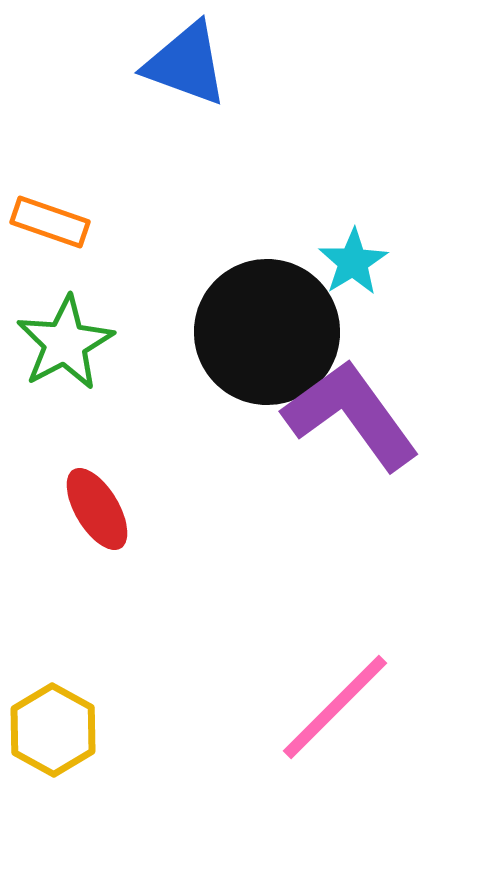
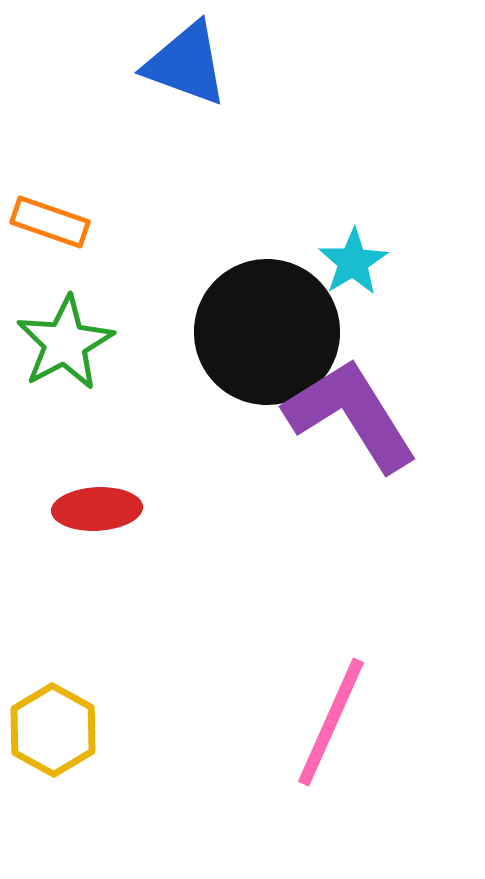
purple L-shape: rotated 4 degrees clockwise
red ellipse: rotated 62 degrees counterclockwise
pink line: moved 4 px left, 15 px down; rotated 21 degrees counterclockwise
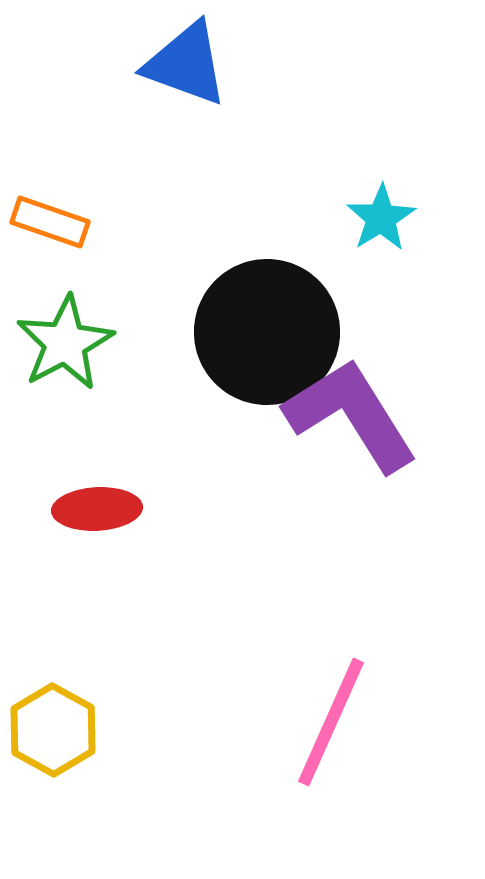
cyan star: moved 28 px right, 44 px up
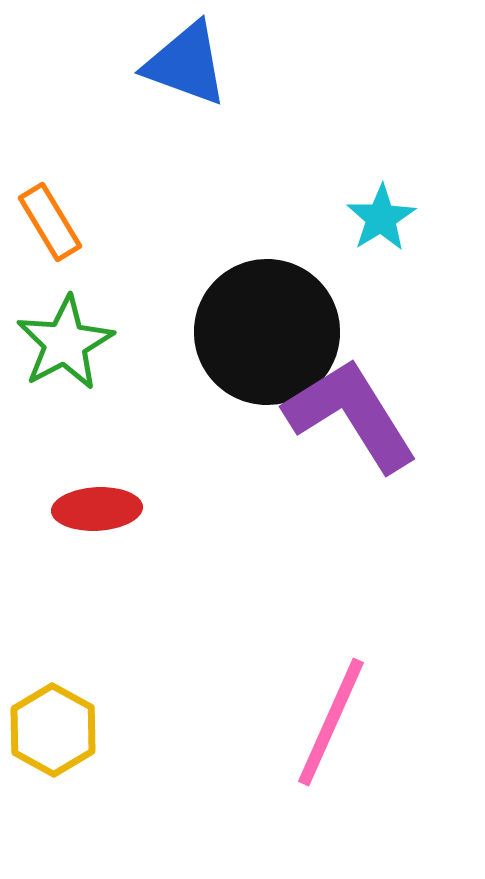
orange rectangle: rotated 40 degrees clockwise
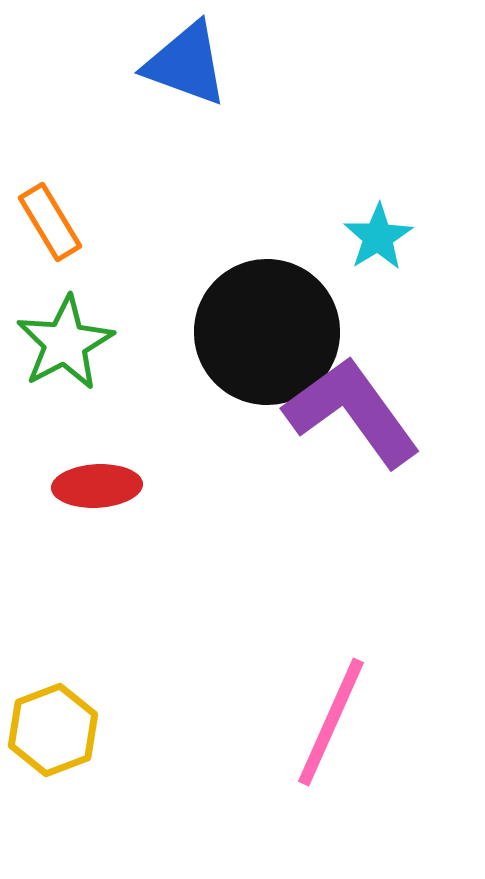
cyan star: moved 3 px left, 19 px down
purple L-shape: moved 1 px right, 3 px up; rotated 4 degrees counterclockwise
red ellipse: moved 23 px up
yellow hexagon: rotated 10 degrees clockwise
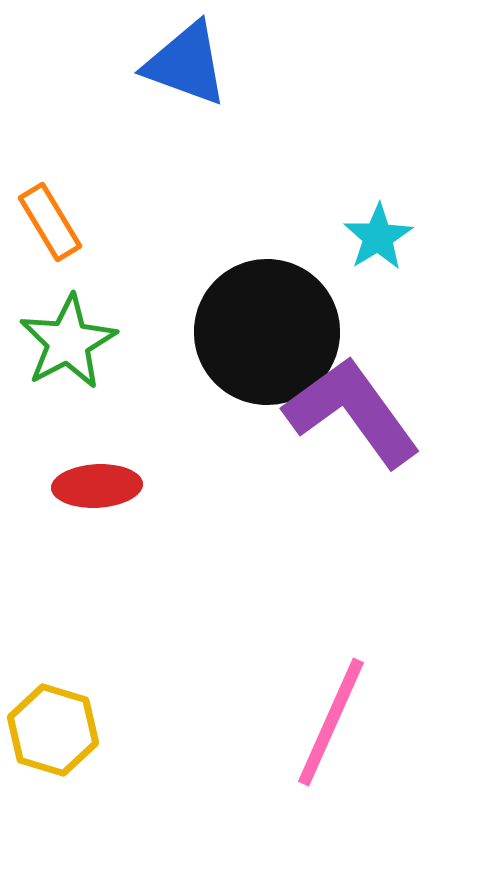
green star: moved 3 px right, 1 px up
yellow hexagon: rotated 22 degrees counterclockwise
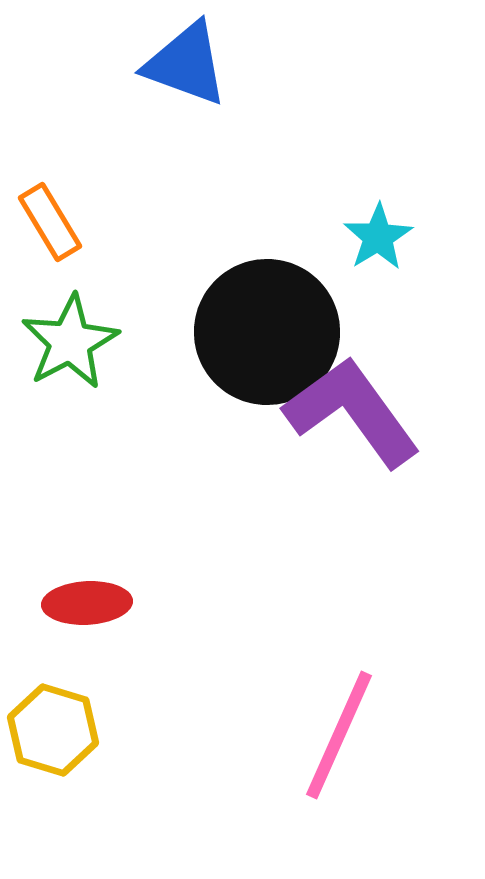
green star: moved 2 px right
red ellipse: moved 10 px left, 117 px down
pink line: moved 8 px right, 13 px down
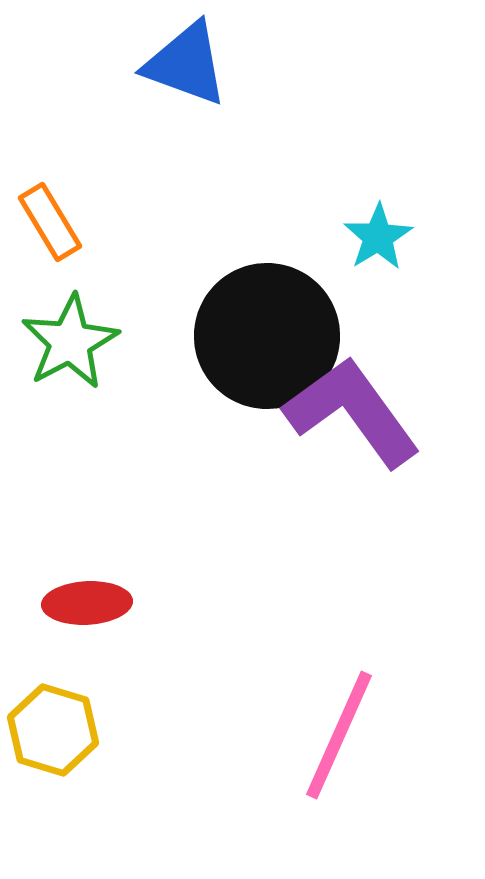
black circle: moved 4 px down
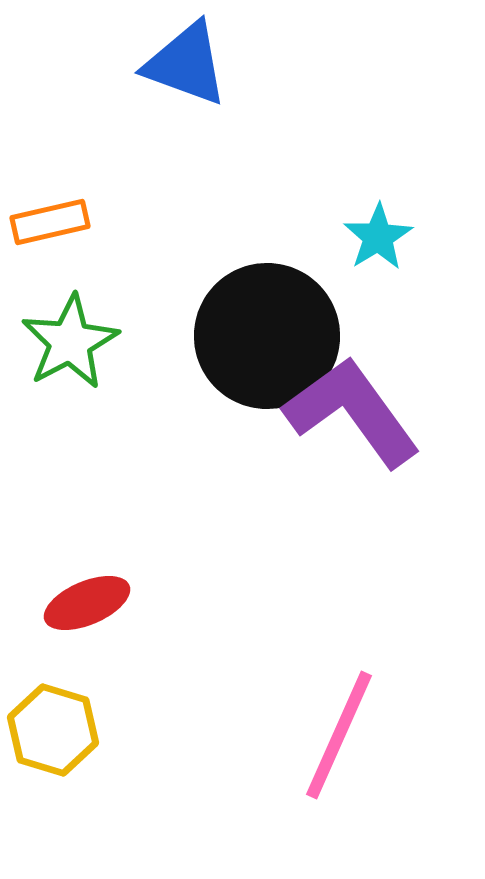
orange rectangle: rotated 72 degrees counterclockwise
red ellipse: rotated 20 degrees counterclockwise
